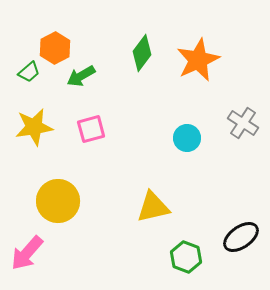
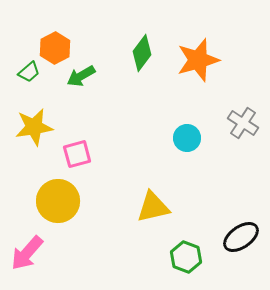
orange star: rotated 9 degrees clockwise
pink square: moved 14 px left, 25 px down
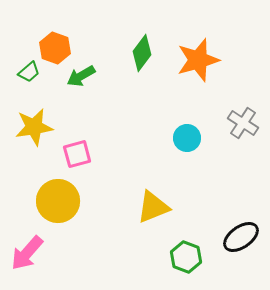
orange hexagon: rotated 12 degrees counterclockwise
yellow triangle: rotated 9 degrees counterclockwise
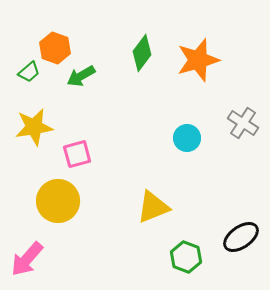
pink arrow: moved 6 px down
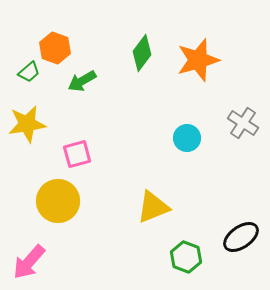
green arrow: moved 1 px right, 5 px down
yellow star: moved 7 px left, 3 px up
pink arrow: moved 2 px right, 3 px down
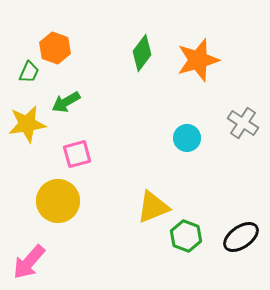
green trapezoid: rotated 25 degrees counterclockwise
green arrow: moved 16 px left, 21 px down
green hexagon: moved 21 px up
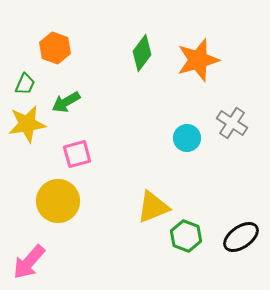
green trapezoid: moved 4 px left, 12 px down
gray cross: moved 11 px left
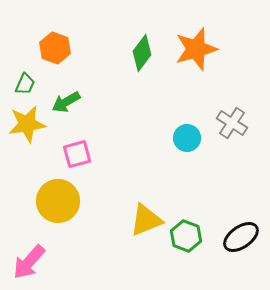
orange star: moved 2 px left, 11 px up
yellow triangle: moved 7 px left, 13 px down
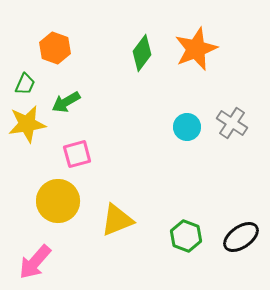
orange star: rotated 6 degrees counterclockwise
cyan circle: moved 11 px up
yellow triangle: moved 29 px left
pink arrow: moved 6 px right
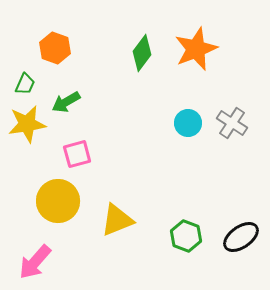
cyan circle: moved 1 px right, 4 px up
